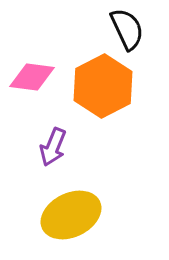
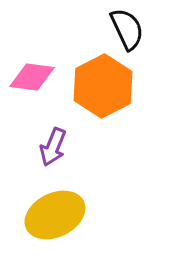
yellow ellipse: moved 16 px left
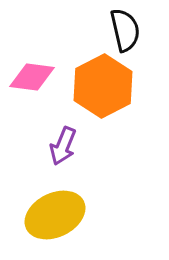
black semicircle: moved 2 px left, 1 px down; rotated 12 degrees clockwise
purple arrow: moved 10 px right, 1 px up
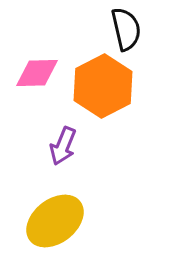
black semicircle: moved 1 px right, 1 px up
pink diamond: moved 5 px right, 4 px up; rotated 9 degrees counterclockwise
yellow ellipse: moved 6 px down; rotated 12 degrees counterclockwise
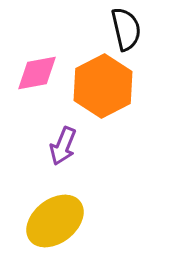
pink diamond: rotated 9 degrees counterclockwise
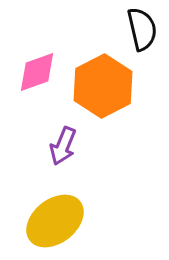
black semicircle: moved 16 px right
pink diamond: moved 1 px up; rotated 9 degrees counterclockwise
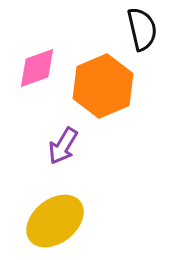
pink diamond: moved 4 px up
orange hexagon: rotated 4 degrees clockwise
purple arrow: rotated 9 degrees clockwise
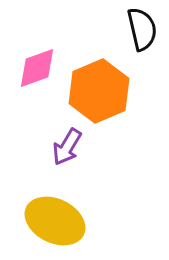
orange hexagon: moved 4 px left, 5 px down
purple arrow: moved 4 px right, 1 px down
yellow ellipse: rotated 64 degrees clockwise
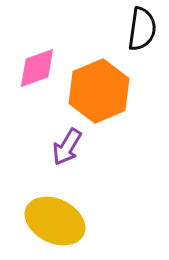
black semicircle: rotated 21 degrees clockwise
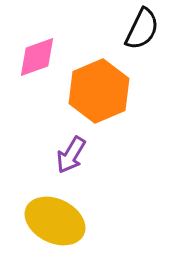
black semicircle: rotated 18 degrees clockwise
pink diamond: moved 11 px up
purple arrow: moved 4 px right, 8 px down
